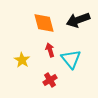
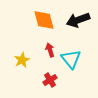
orange diamond: moved 3 px up
yellow star: rotated 14 degrees clockwise
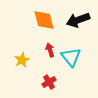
cyan triangle: moved 2 px up
red cross: moved 1 px left, 2 px down
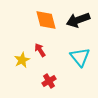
orange diamond: moved 2 px right
red arrow: moved 10 px left; rotated 16 degrees counterclockwise
cyan triangle: moved 9 px right
red cross: moved 1 px up
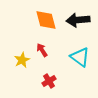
black arrow: rotated 15 degrees clockwise
red arrow: moved 2 px right
cyan triangle: rotated 15 degrees counterclockwise
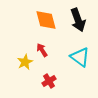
black arrow: rotated 105 degrees counterclockwise
yellow star: moved 3 px right, 2 px down
